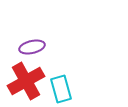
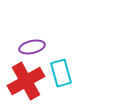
cyan rectangle: moved 16 px up
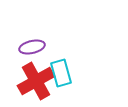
red cross: moved 10 px right
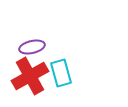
red cross: moved 6 px left, 5 px up
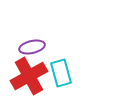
red cross: moved 1 px left
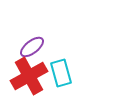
purple ellipse: rotated 25 degrees counterclockwise
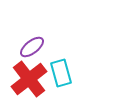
red cross: moved 3 px down; rotated 9 degrees counterclockwise
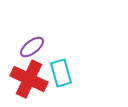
red cross: rotated 27 degrees counterclockwise
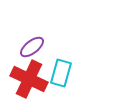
cyan rectangle: rotated 32 degrees clockwise
